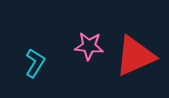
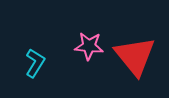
red triangle: rotated 45 degrees counterclockwise
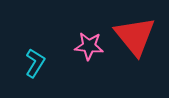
red triangle: moved 20 px up
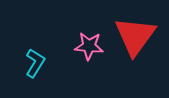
red triangle: rotated 15 degrees clockwise
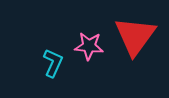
cyan L-shape: moved 18 px right; rotated 8 degrees counterclockwise
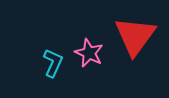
pink star: moved 7 px down; rotated 20 degrees clockwise
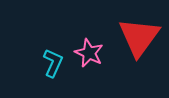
red triangle: moved 4 px right, 1 px down
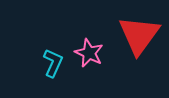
red triangle: moved 2 px up
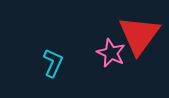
pink star: moved 22 px right
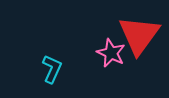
cyan L-shape: moved 1 px left, 6 px down
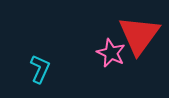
cyan L-shape: moved 12 px left
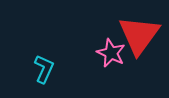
cyan L-shape: moved 4 px right
